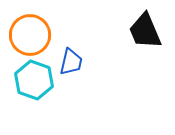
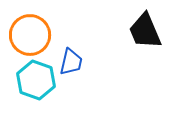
cyan hexagon: moved 2 px right
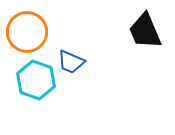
orange circle: moved 3 px left, 3 px up
blue trapezoid: rotated 100 degrees clockwise
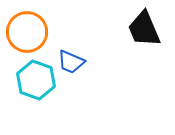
black trapezoid: moved 1 px left, 2 px up
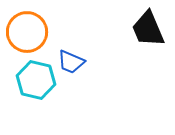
black trapezoid: moved 4 px right
cyan hexagon: rotated 6 degrees counterclockwise
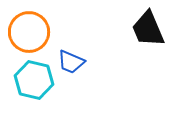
orange circle: moved 2 px right
cyan hexagon: moved 2 px left
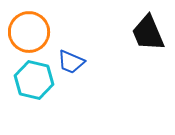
black trapezoid: moved 4 px down
